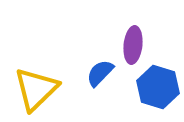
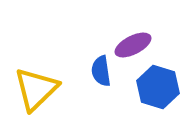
purple ellipse: rotated 57 degrees clockwise
blue semicircle: moved 1 px right, 2 px up; rotated 52 degrees counterclockwise
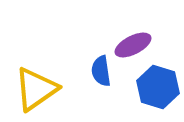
yellow triangle: rotated 9 degrees clockwise
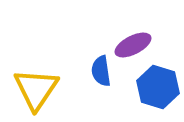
yellow triangle: rotated 21 degrees counterclockwise
